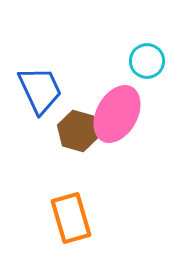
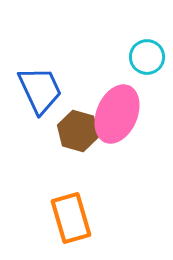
cyan circle: moved 4 px up
pink ellipse: rotated 6 degrees counterclockwise
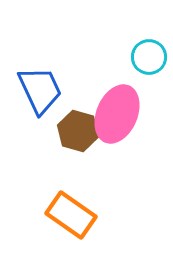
cyan circle: moved 2 px right
orange rectangle: moved 3 px up; rotated 39 degrees counterclockwise
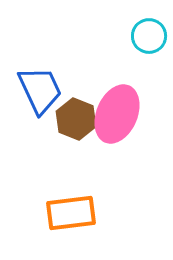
cyan circle: moved 21 px up
brown hexagon: moved 2 px left, 12 px up; rotated 6 degrees clockwise
orange rectangle: moved 2 px up; rotated 42 degrees counterclockwise
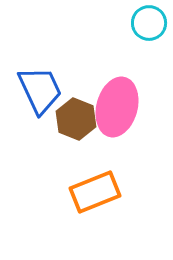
cyan circle: moved 13 px up
pink ellipse: moved 7 px up; rotated 8 degrees counterclockwise
orange rectangle: moved 24 px right, 21 px up; rotated 15 degrees counterclockwise
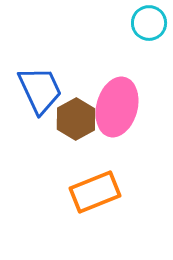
brown hexagon: rotated 9 degrees clockwise
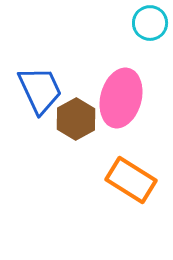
cyan circle: moved 1 px right
pink ellipse: moved 4 px right, 9 px up
orange rectangle: moved 36 px right, 12 px up; rotated 54 degrees clockwise
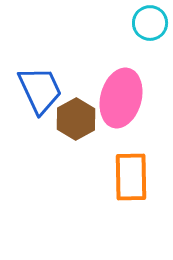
orange rectangle: moved 3 px up; rotated 57 degrees clockwise
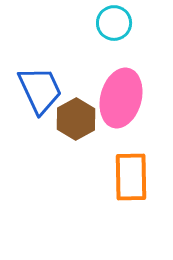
cyan circle: moved 36 px left
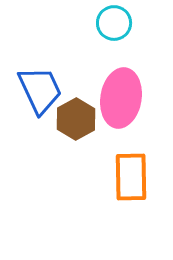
pink ellipse: rotated 6 degrees counterclockwise
